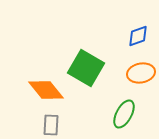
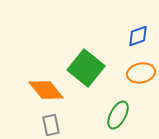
green square: rotated 9 degrees clockwise
green ellipse: moved 6 px left, 1 px down
gray rectangle: rotated 15 degrees counterclockwise
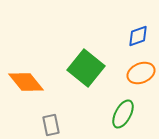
orange ellipse: rotated 12 degrees counterclockwise
orange diamond: moved 20 px left, 8 px up
green ellipse: moved 5 px right, 1 px up
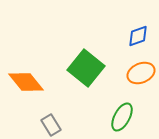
green ellipse: moved 1 px left, 3 px down
gray rectangle: rotated 20 degrees counterclockwise
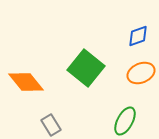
green ellipse: moved 3 px right, 4 px down
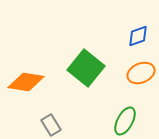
orange diamond: rotated 42 degrees counterclockwise
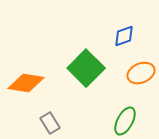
blue diamond: moved 14 px left
green square: rotated 6 degrees clockwise
orange diamond: moved 1 px down
gray rectangle: moved 1 px left, 2 px up
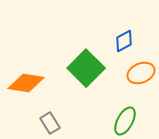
blue diamond: moved 5 px down; rotated 10 degrees counterclockwise
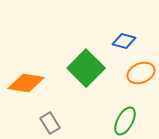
blue diamond: rotated 45 degrees clockwise
